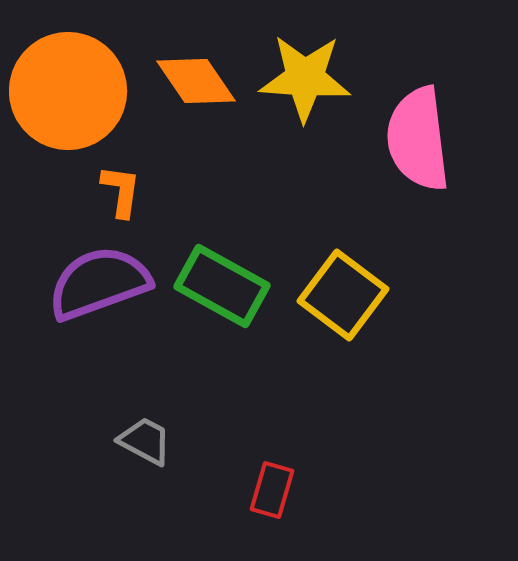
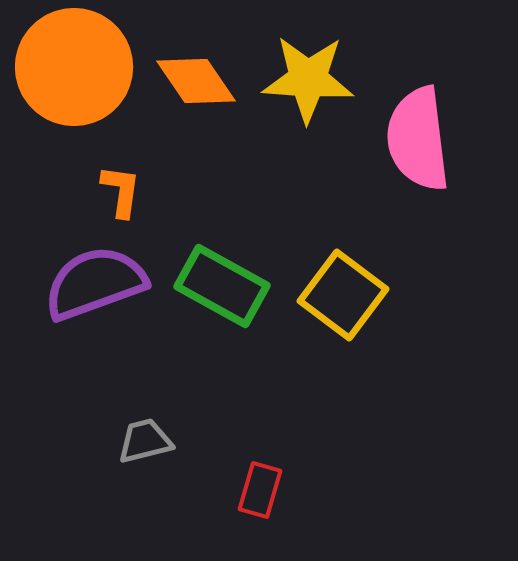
yellow star: moved 3 px right, 1 px down
orange circle: moved 6 px right, 24 px up
purple semicircle: moved 4 px left
gray trapezoid: rotated 42 degrees counterclockwise
red rectangle: moved 12 px left
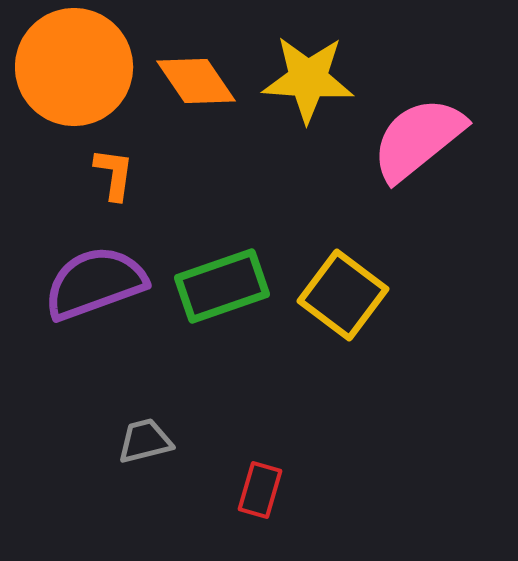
pink semicircle: rotated 58 degrees clockwise
orange L-shape: moved 7 px left, 17 px up
green rectangle: rotated 48 degrees counterclockwise
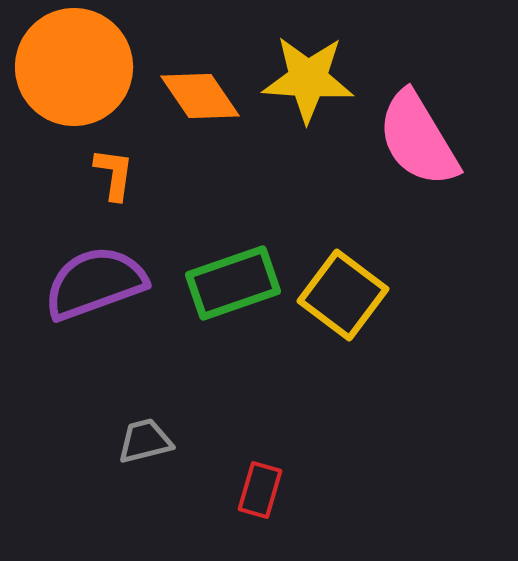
orange diamond: moved 4 px right, 15 px down
pink semicircle: rotated 82 degrees counterclockwise
green rectangle: moved 11 px right, 3 px up
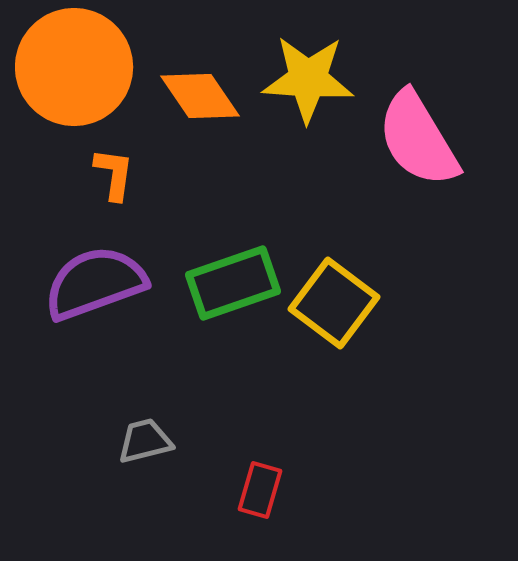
yellow square: moved 9 px left, 8 px down
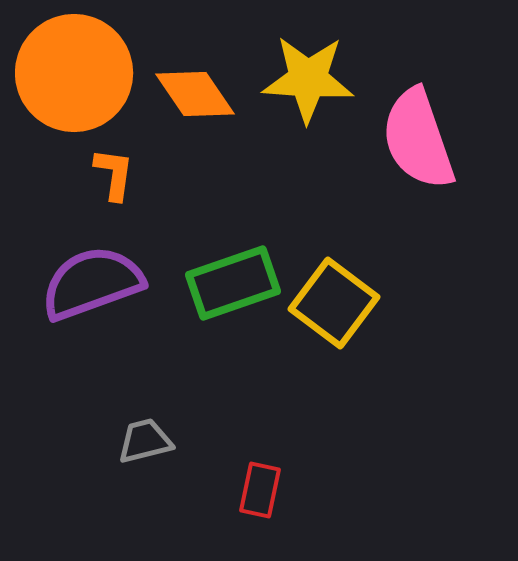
orange circle: moved 6 px down
orange diamond: moved 5 px left, 2 px up
pink semicircle: rotated 12 degrees clockwise
purple semicircle: moved 3 px left
red rectangle: rotated 4 degrees counterclockwise
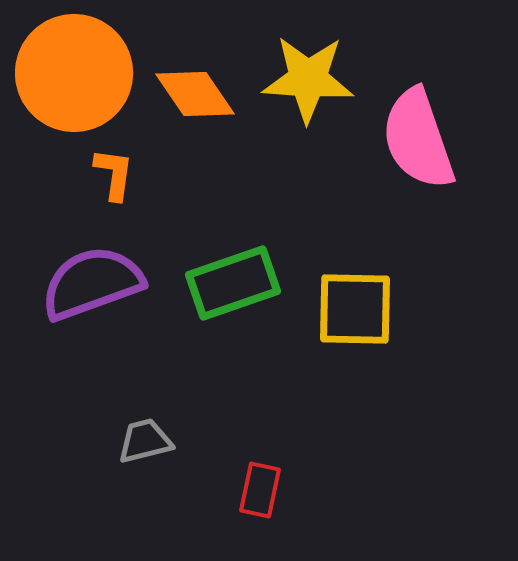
yellow square: moved 21 px right, 6 px down; rotated 36 degrees counterclockwise
